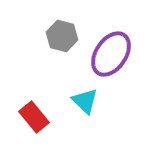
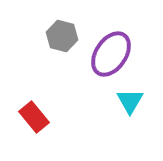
cyan triangle: moved 45 px right; rotated 16 degrees clockwise
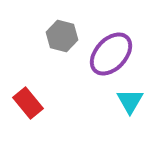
purple ellipse: rotated 9 degrees clockwise
red rectangle: moved 6 px left, 14 px up
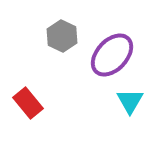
gray hexagon: rotated 12 degrees clockwise
purple ellipse: moved 1 px right, 1 px down
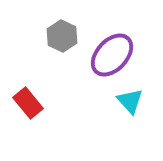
cyan triangle: rotated 12 degrees counterclockwise
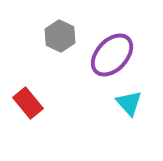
gray hexagon: moved 2 px left
cyan triangle: moved 1 px left, 2 px down
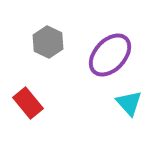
gray hexagon: moved 12 px left, 6 px down
purple ellipse: moved 2 px left
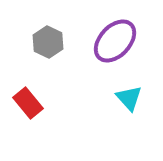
purple ellipse: moved 5 px right, 14 px up
cyan triangle: moved 5 px up
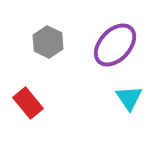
purple ellipse: moved 4 px down
cyan triangle: rotated 8 degrees clockwise
